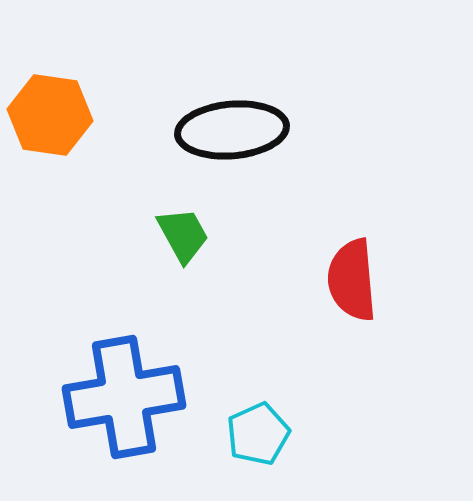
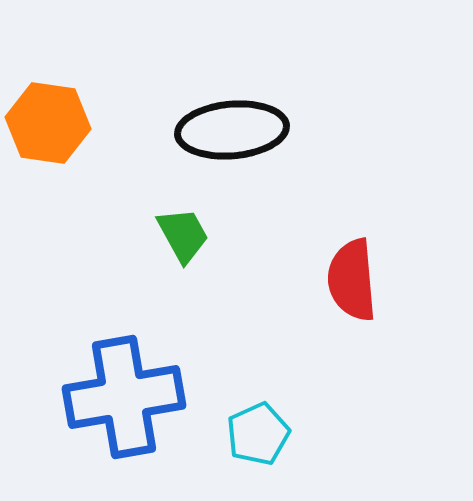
orange hexagon: moved 2 px left, 8 px down
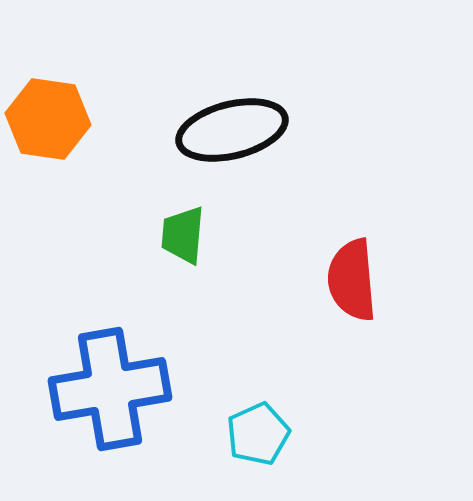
orange hexagon: moved 4 px up
black ellipse: rotated 9 degrees counterclockwise
green trapezoid: rotated 146 degrees counterclockwise
blue cross: moved 14 px left, 8 px up
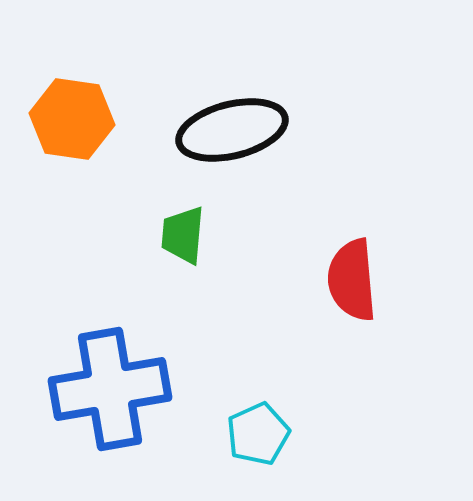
orange hexagon: moved 24 px right
